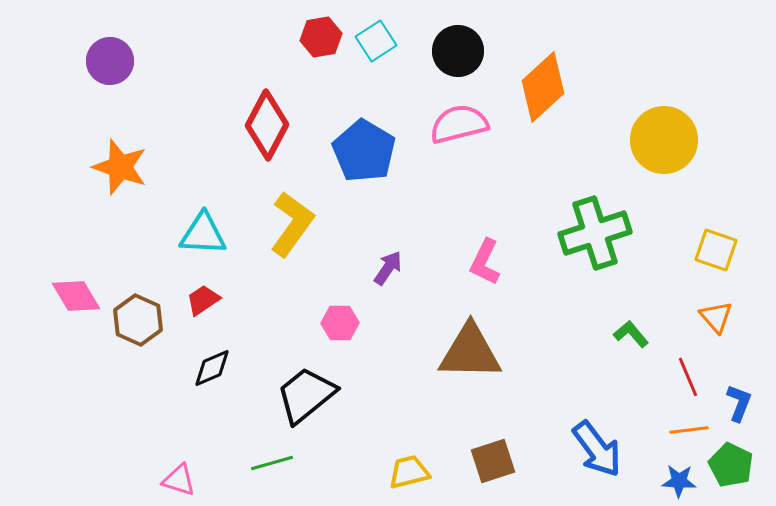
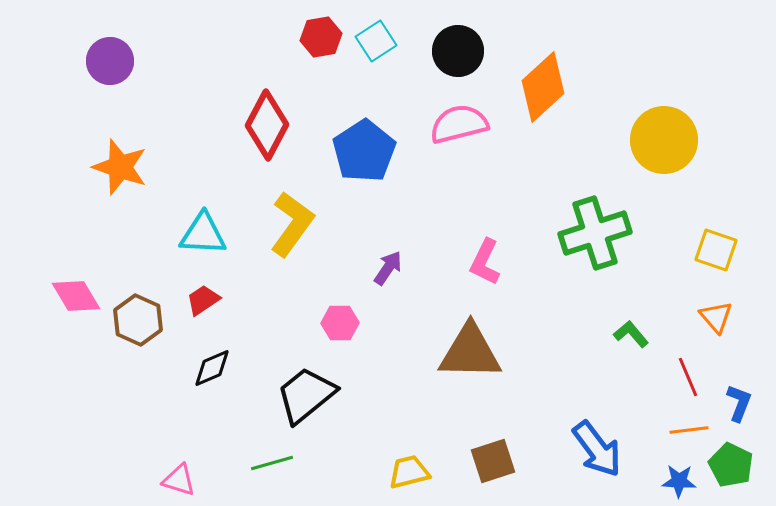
blue pentagon: rotated 8 degrees clockwise
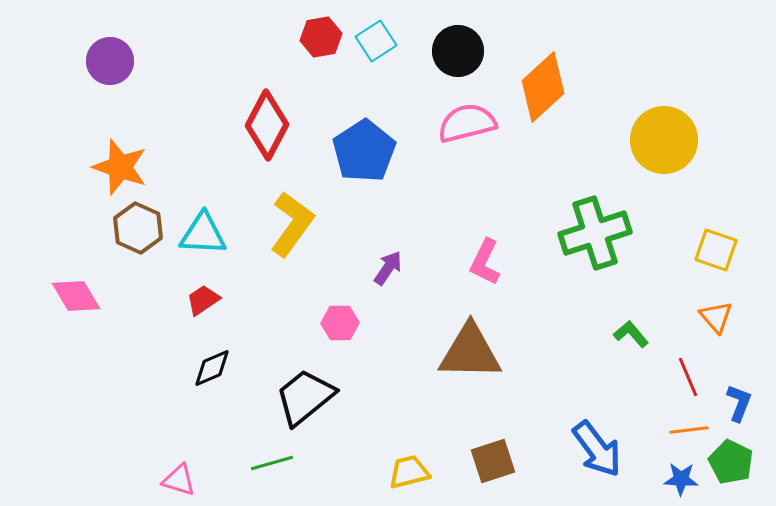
pink semicircle: moved 8 px right, 1 px up
brown hexagon: moved 92 px up
black trapezoid: moved 1 px left, 2 px down
green pentagon: moved 3 px up
blue star: moved 2 px right, 2 px up
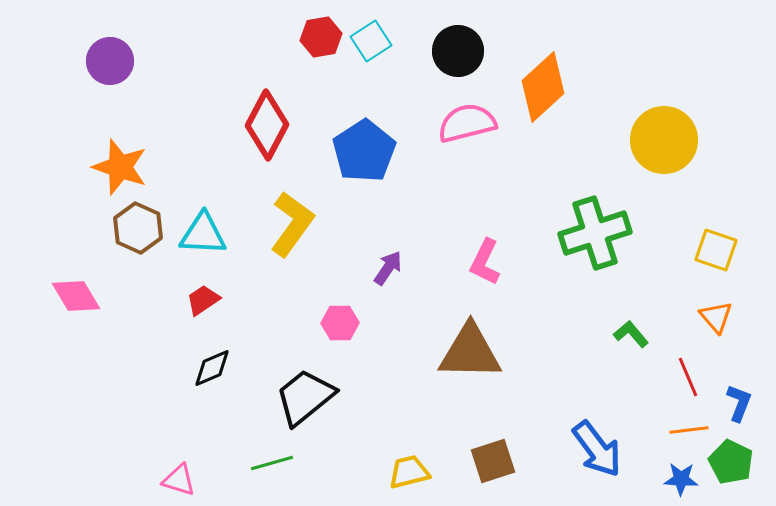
cyan square: moved 5 px left
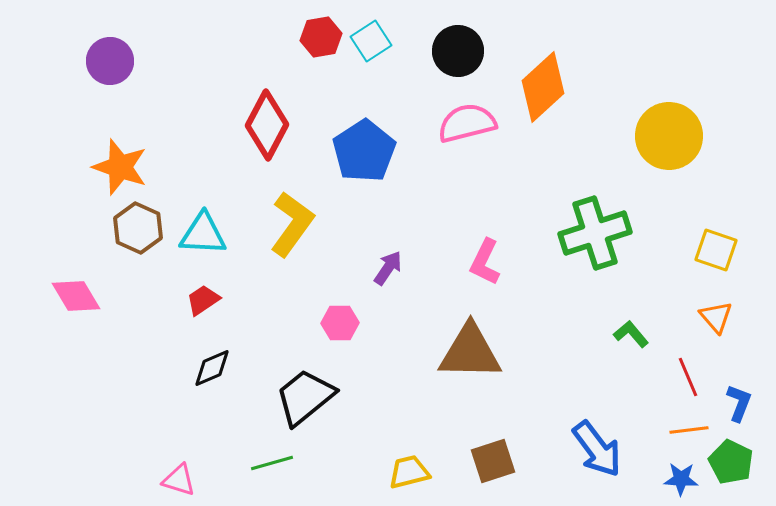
yellow circle: moved 5 px right, 4 px up
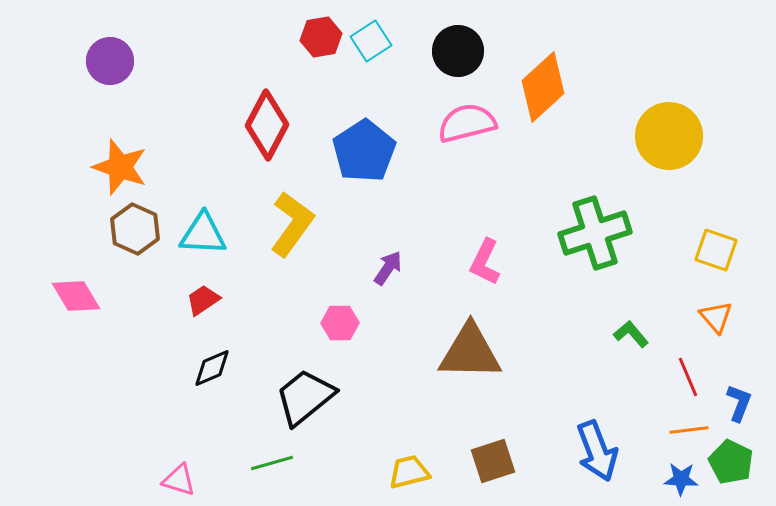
brown hexagon: moved 3 px left, 1 px down
blue arrow: moved 2 px down; rotated 16 degrees clockwise
